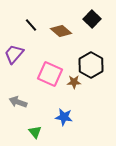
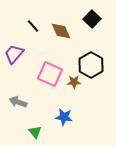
black line: moved 2 px right, 1 px down
brown diamond: rotated 25 degrees clockwise
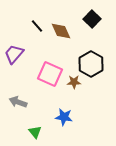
black line: moved 4 px right
black hexagon: moved 1 px up
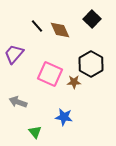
brown diamond: moved 1 px left, 1 px up
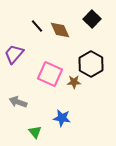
blue star: moved 2 px left, 1 px down
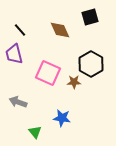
black square: moved 2 px left, 2 px up; rotated 30 degrees clockwise
black line: moved 17 px left, 4 px down
purple trapezoid: rotated 55 degrees counterclockwise
pink square: moved 2 px left, 1 px up
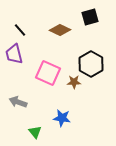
brown diamond: rotated 40 degrees counterclockwise
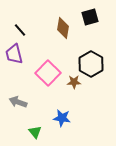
brown diamond: moved 3 px right, 2 px up; rotated 75 degrees clockwise
pink square: rotated 20 degrees clockwise
